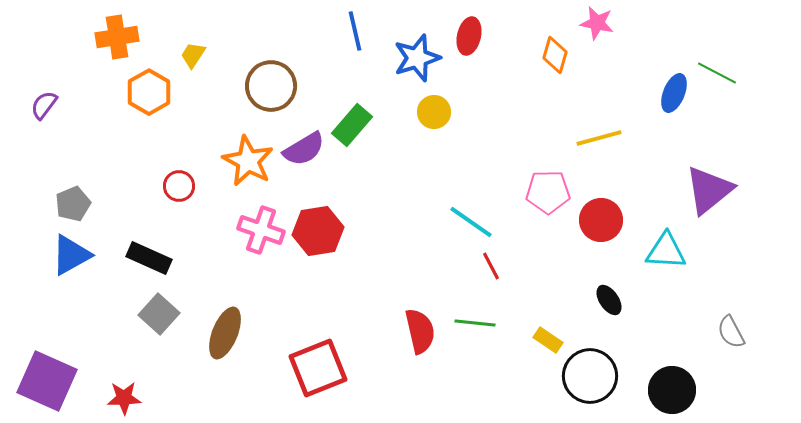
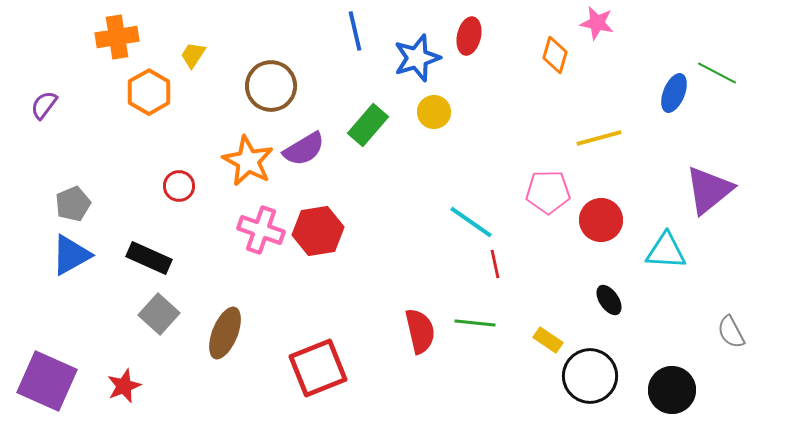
green rectangle at (352, 125): moved 16 px right
red line at (491, 266): moved 4 px right, 2 px up; rotated 16 degrees clockwise
red star at (124, 398): moved 12 px up; rotated 20 degrees counterclockwise
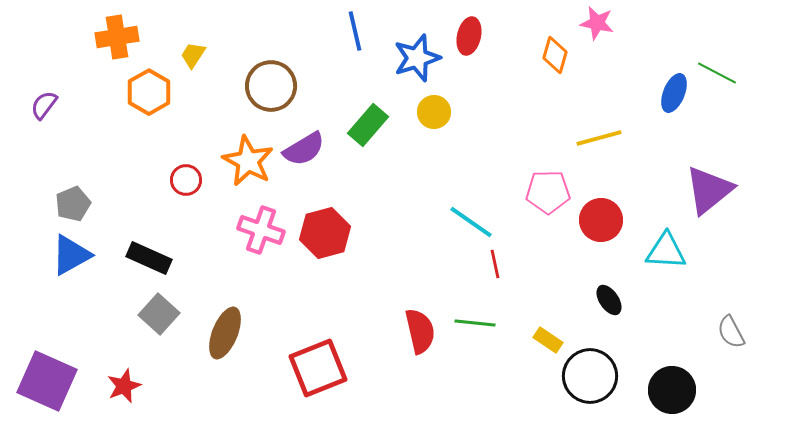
red circle at (179, 186): moved 7 px right, 6 px up
red hexagon at (318, 231): moved 7 px right, 2 px down; rotated 6 degrees counterclockwise
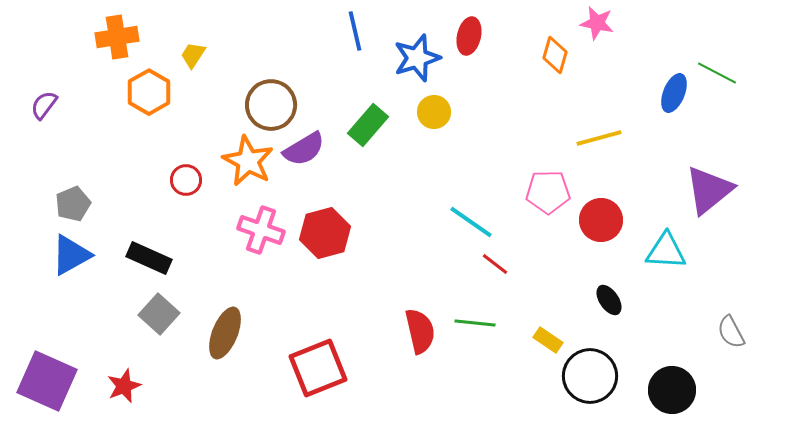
brown circle at (271, 86): moved 19 px down
red line at (495, 264): rotated 40 degrees counterclockwise
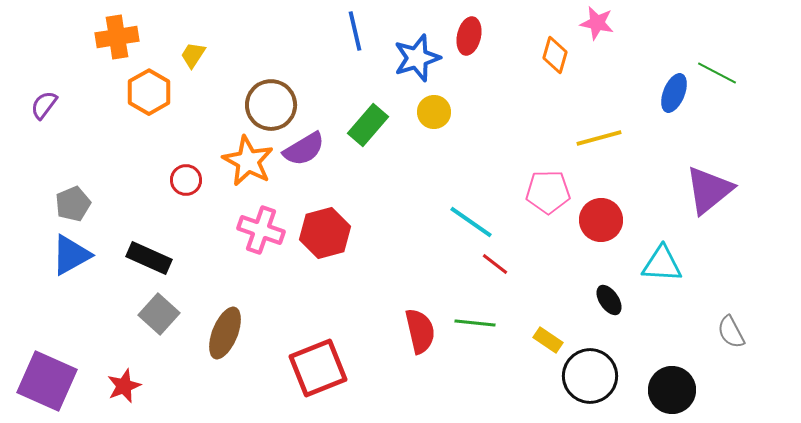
cyan triangle at (666, 251): moved 4 px left, 13 px down
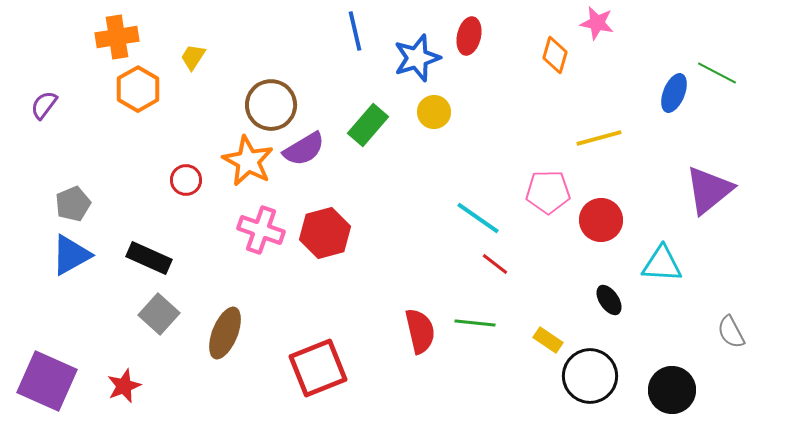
yellow trapezoid at (193, 55): moved 2 px down
orange hexagon at (149, 92): moved 11 px left, 3 px up
cyan line at (471, 222): moved 7 px right, 4 px up
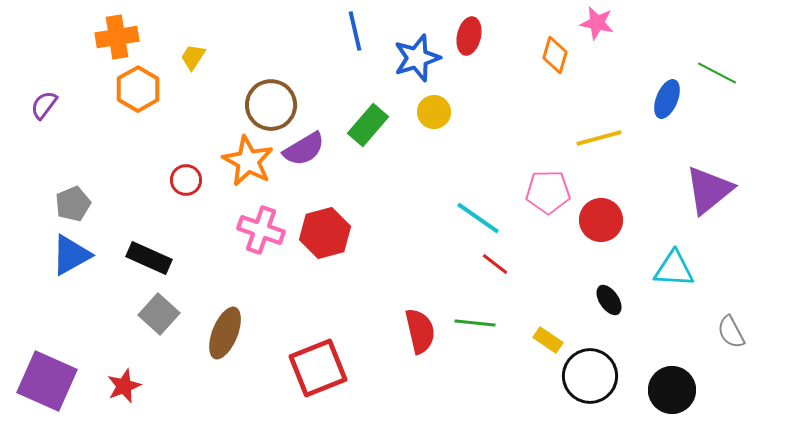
blue ellipse at (674, 93): moved 7 px left, 6 px down
cyan triangle at (662, 264): moved 12 px right, 5 px down
